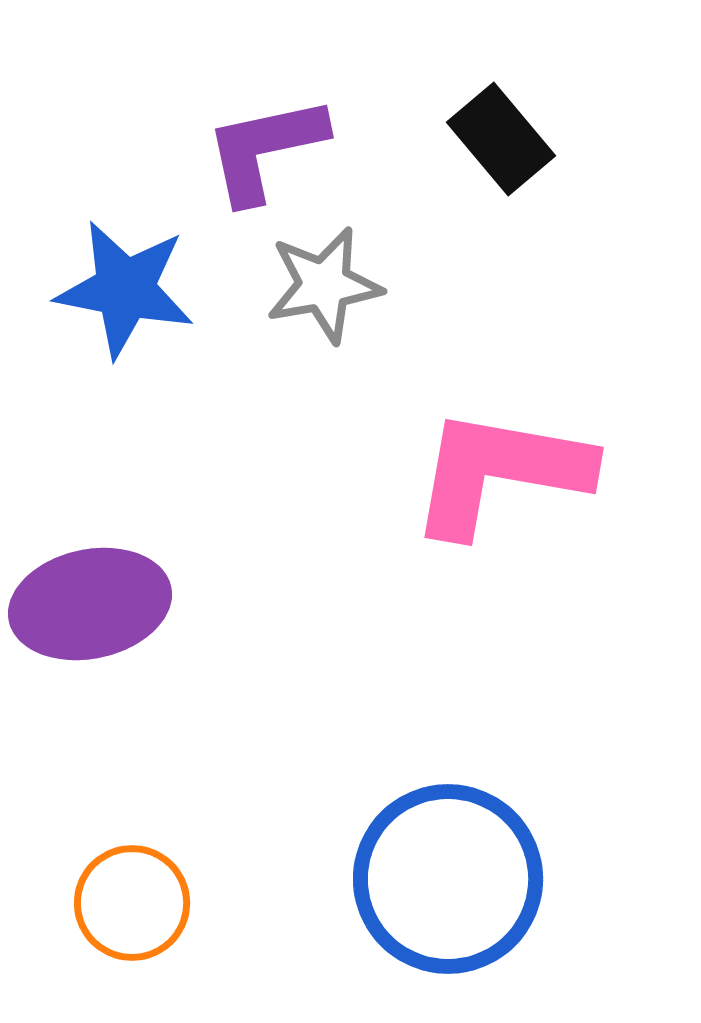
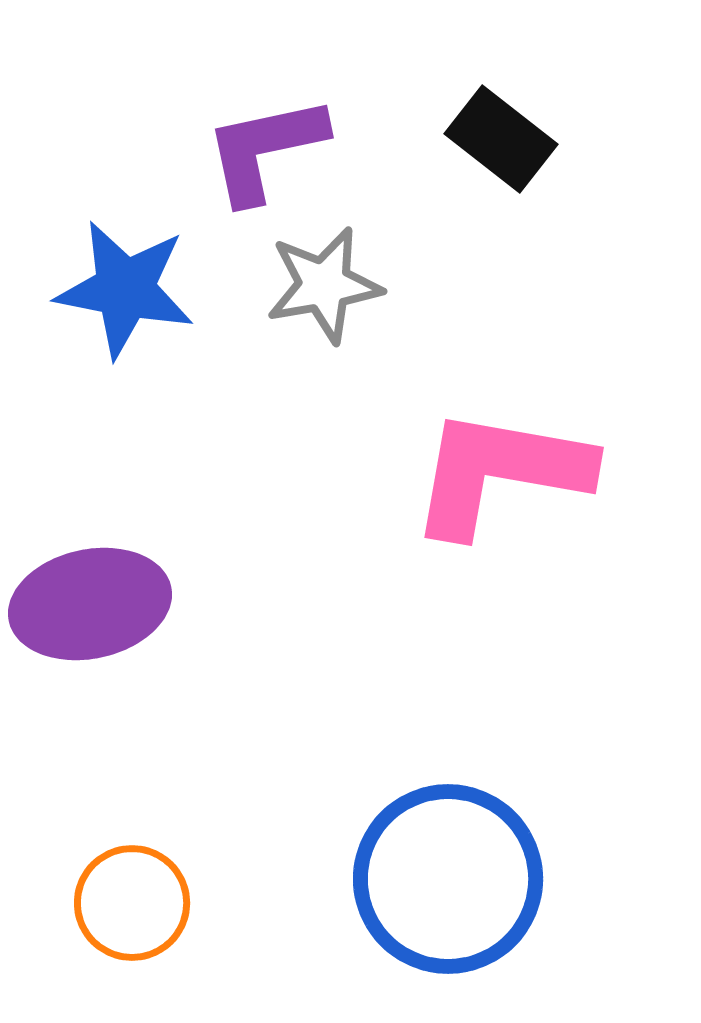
black rectangle: rotated 12 degrees counterclockwise
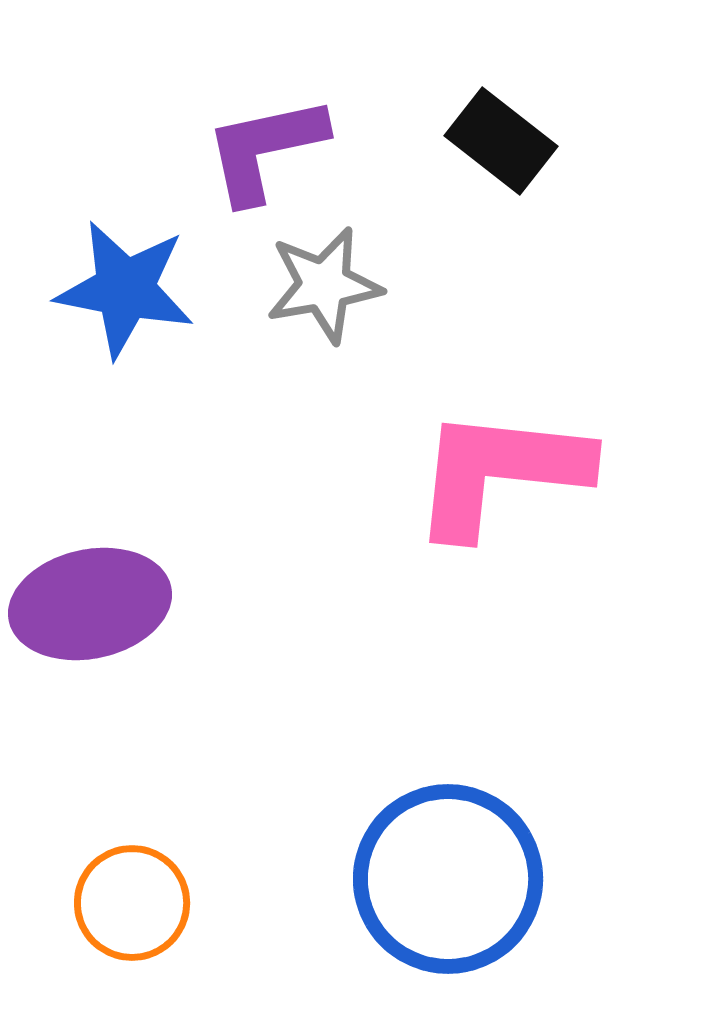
black rectangle: moved 2 px down
pink L-shape: rotated 4 degrees counterclockwise
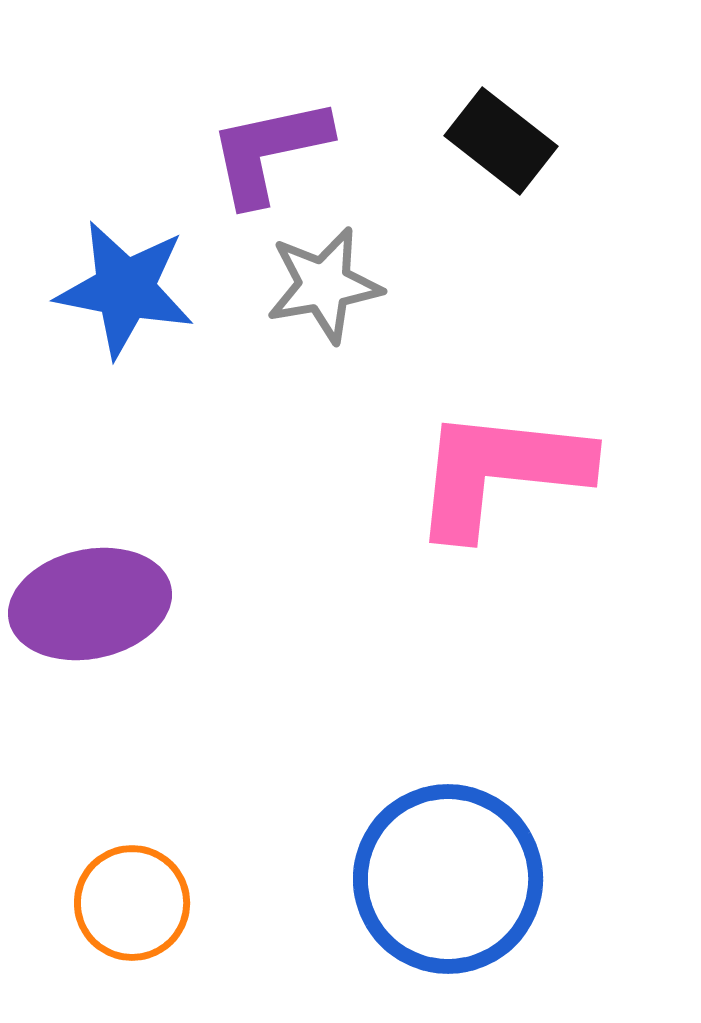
purple L-shape: moved 4 px right, 2 px down
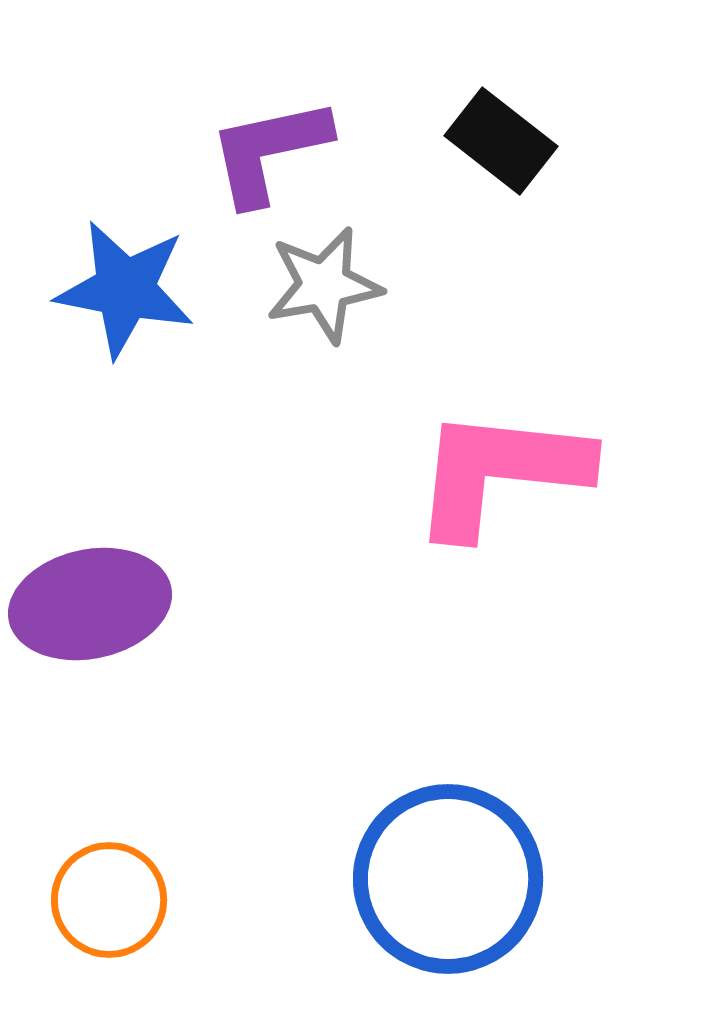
orange circle: moved 23 px left, 3 px up
